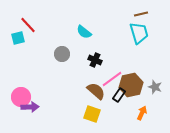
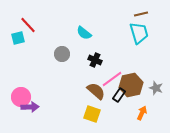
cyan semicircle: moved 1 px down
gray star: moved 1 px right, 1 px down
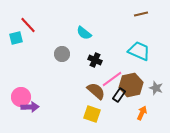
cyan trapezoid: moved 18 px down; rotated 50 degrees counterclockwise
cyan square: moved 2 px left
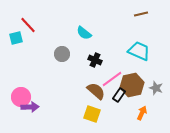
brown hexagon: moved 1 px right
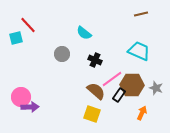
brown hexagon: rotated 15 degrees clockwise
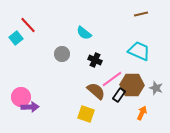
cyan square: rotated 24 degrees counterclockwise
yellow square: moved 6 px left
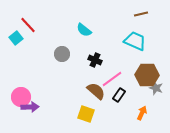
cyan semicircle: moved 3 px up
cyan trapezoid: moved 4 px left, 10 px up
brown hexagon: moved 15 px right, 10 px up
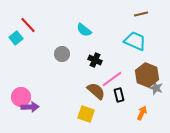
brown hexagon: rotated 20 degrees clockwise
black rectangle: rotated 48 degrees counterclockwise
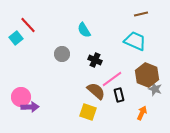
cyan semicircle: rotated 21 degrees clockwise
gray star: moved 1 px left, 1 px down
yellow square: moved 2 px right, 2 px up
